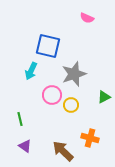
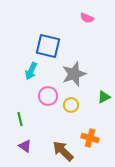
pink circle: moved 4 px left, 1 px down
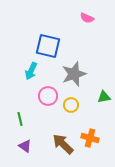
green triangle: rotated 16 degrees clockwise
brown arrow: moved 7 px up
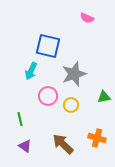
orange cross: moved 7 px right
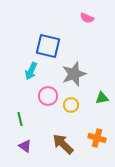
green triangle: moved 2 px left, 1 px down
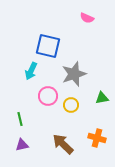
purple triangle: moved 3 px left, 1 px up; rotated 48 degrees counterclockwise
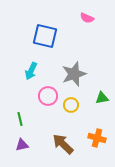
blue square: moved 3 px left, 10 px up
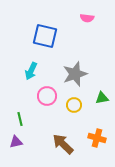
pink semicircle: rotated 16 degrees counterclockwise
gray star: moved 1 px right
pink circle: moved 1 px left
yellow circle: moved 3 px right
purple triangle: moved 6 px left, 3 px up
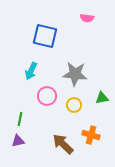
gray star: rotated 25 degrees clockwise
green line: rotated 24 degrees clockwise
orange cross: moved 6 px left, 3 px up
purple triangle: moved 2 px right, 1 px up
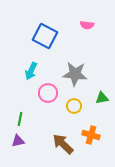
pink semicircle: moved 7 px down
blue square: rotated 15 degrees clockwise
pink circle: moved 1 px right, 3 px up
yellow circle: moved 1 px down
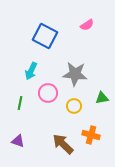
pink semicircle: rotated 40 degrees counterclockwise
green line: moved 16 px up
purple triangle: rotated 32 degrees clockwise
